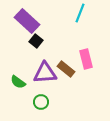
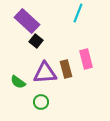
cyan line: moved 2 px left
brown rectangle: rotated 36 degrees clockwise
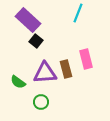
purple rectangle: moved 1 px right, 1 px up
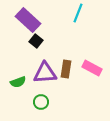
pink rectangle: moved 6 px right, 9 px down; rotated 48 degrees counterclockwise
brown rectangle: rotated 24 degrees clockwise
green semicircle: rotated 56 degrees counterclockwise
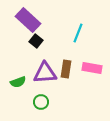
cyan line: moved 20 px down
pink rectangle: rotated 18 degrees counterclockwise
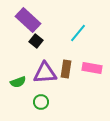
cyan line: rotated 18 degrees clockwise
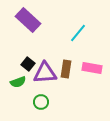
black square: moved 8 px left, 23 px down
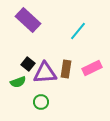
cyan line: moved 2 px up
pink rectangle: rotated 36 degrees counterclockwise
